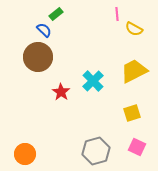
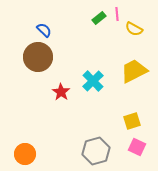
green rectangle: moved 43 px right, 4 px down
yellow square: moved 8 px down
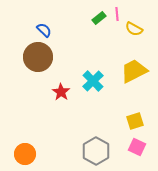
yellow square: moved 3 px right
gray hexagon: rotated 16 degrees counterclockwise
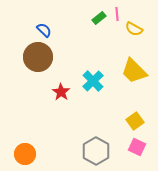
yellow trapezoid: rotated 108 degrees counterclockwise
yellow square: rotated 18 degrees counterclockwise
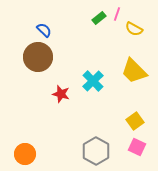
pink line: rotated 24 degrees clockwise
red star: moved 2 px down; rotated 18 degrees counterclockwise
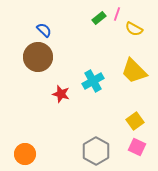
cyan cross: rotated 15 degrees clockwise
